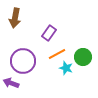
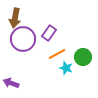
purple circle: moved 22 px up
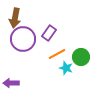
green circle: moved 2 px left
purple arrow: rotated 21 degrees counterclockwise
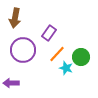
purple circle: moved 11 px down
orange line: rotated 18 degrees counterclockwise
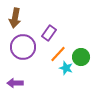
purple circle: moved 3 px up
orange line: moved 1 px right
purple arrow: moved 4 px right
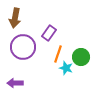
orange line: rotated 24 degrees counterclockwise
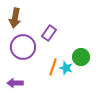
orange line: moved 5 px left, 13 px down
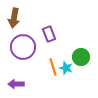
brown arrow: moved 1 px left
purple rectangle: moved 1 px down; rotated 56 degrees counterclockwise
orange line: rotated 36 degrees counterclockwise
purple arrow: moved 1 px right, 1 px down
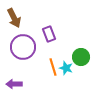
brown arrow: rotated 36 degrees counterclockwise
purple arrow: moved 2 px left
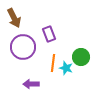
orange line: moved 4 px up; rotated 24 degrees clockwise
purple arrow: moved 17 px right
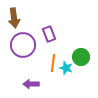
brown arrow: rotated 18 degrees clockwise
purple circle: moved 2 px up
